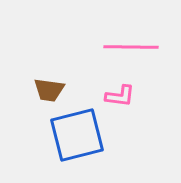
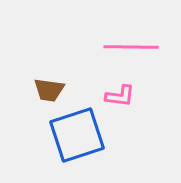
blue square: rotated 4 degrees counterclockwise
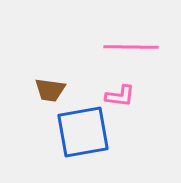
brown trapezoid: moved 1 px right
blue square: moved 6 px right, 3 px up; rotated 8 degrees clockwise
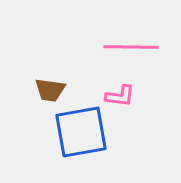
blue square: moved 2 px left
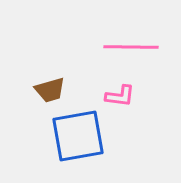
brown trapezoid: rotated 24 degrees counterclockwise
blue square: moved 3 px left, 4 px down
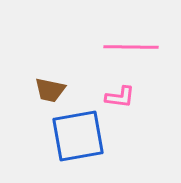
brown trapezoid: rotated 28 degrees clockwise
pink L-shape: moved 1 px down
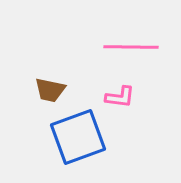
blue square: moved 1 px down; rotated 10 degrees counterclockwise
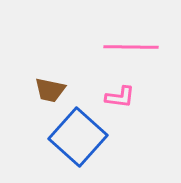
blue square: rotated 28 degrees counterclockwise
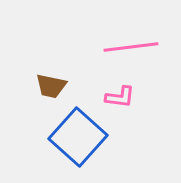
pink line: rotated 8 degrees counterclockwise
brown trapezoid: moved 1 px right, 4 px up
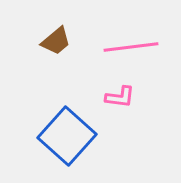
brown trapezoid: moved 5 px right, 45 px up; rotated 52 degrees counterclockwise
blue square: moved 11 px left, 1 px up
